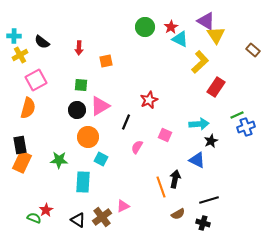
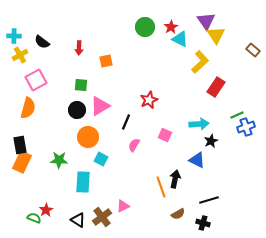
purple triangle at (206, 21): rotated 24 degrees clockwise
pink semicircle at (137, 147): moved 3 px left, 2 px up
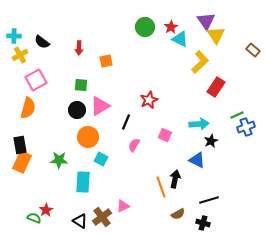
black triangle at (78, 220): moved 2 px right, 1 px down
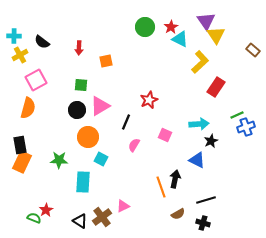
black line at (209, 200): moved 3 px left
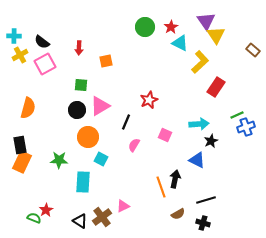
cyan triangle at (180, 39): moved 4 px down
pink square at (36, 80): moved 9 px right, 16 px up
